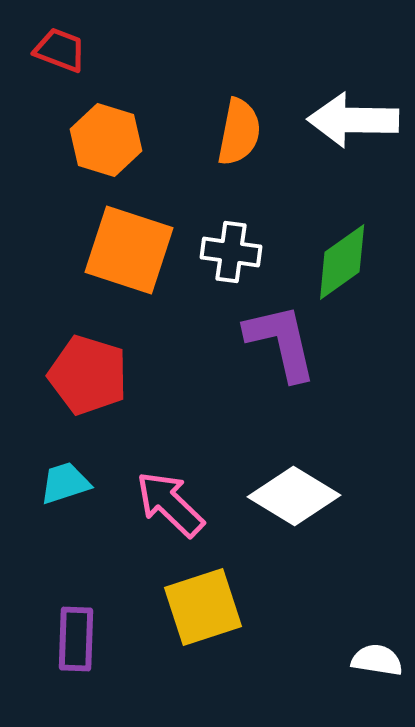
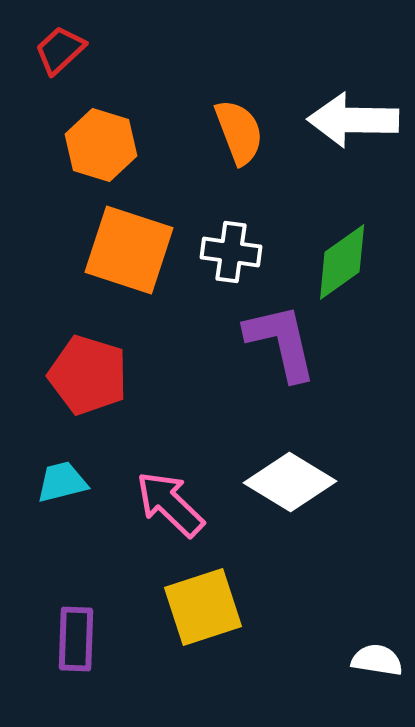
red trapezoid: rotated 64 degrees counterclockwise
orange semicircle: rotated 32 degrees counterclockwise
orange hexagon: moved 5 px left, 5 px down
cyan trapezoid: moved 3 px left, 1 px up; rotated 4 degrees clockwise
white diamond: moved 4 px left, 14 px up
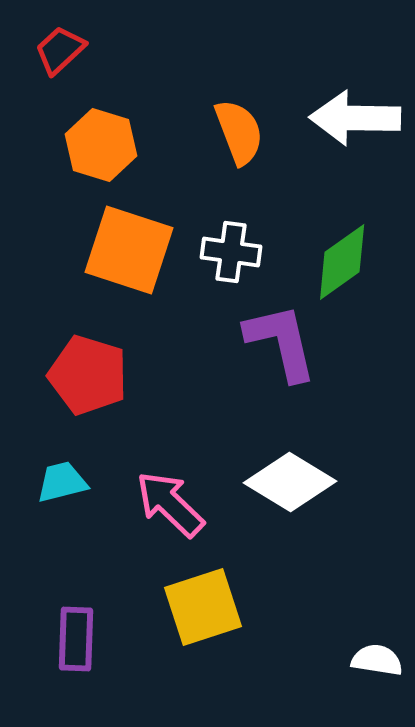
white arrow: moved 2 px right, 2 px up
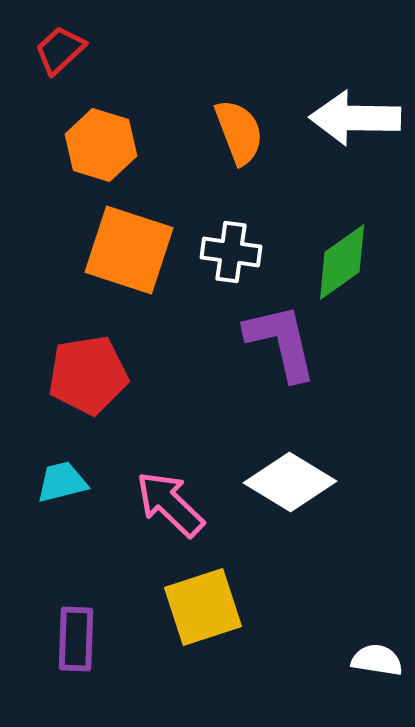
red pentagon: rotated 26 degrees counterclockwise
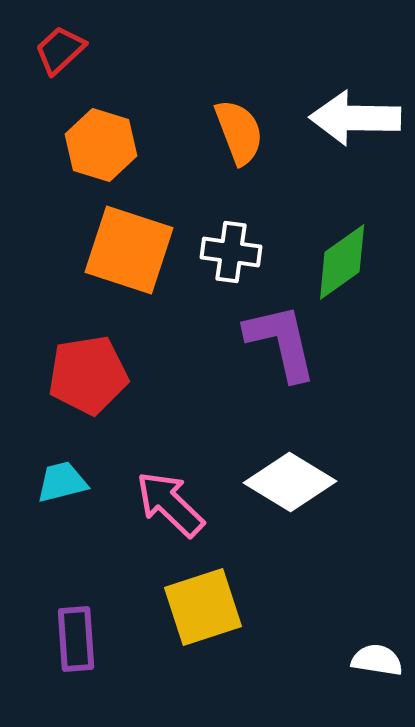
purple rectangle: rotated 6 degrees counterclockwise
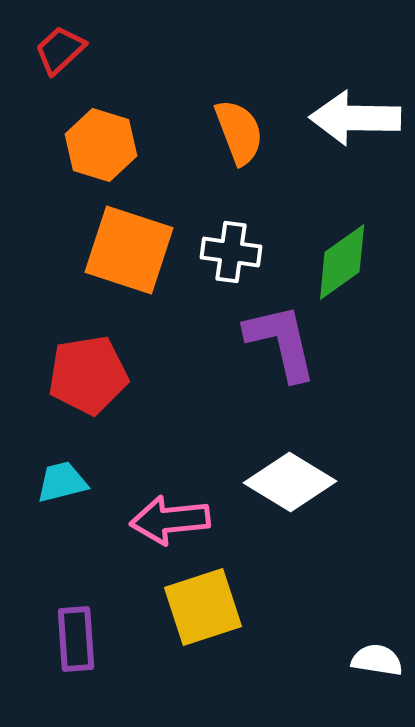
pink arrow: moved 16 px down; rotated 50 degrees counterclockwise
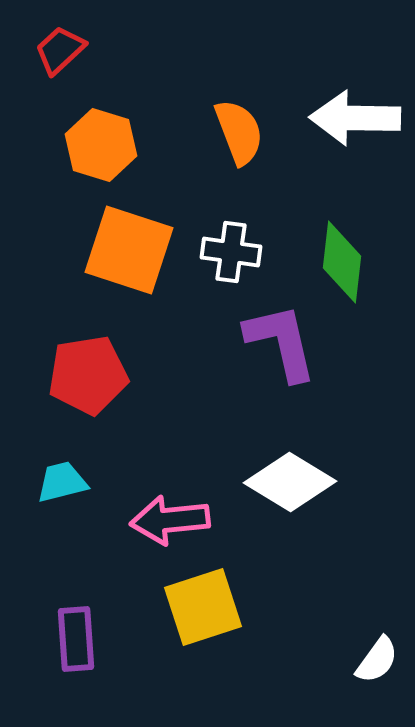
green diamond: rotated 48 degrees counterclockwise
white semicircle: rotated 117 degrees clockwise
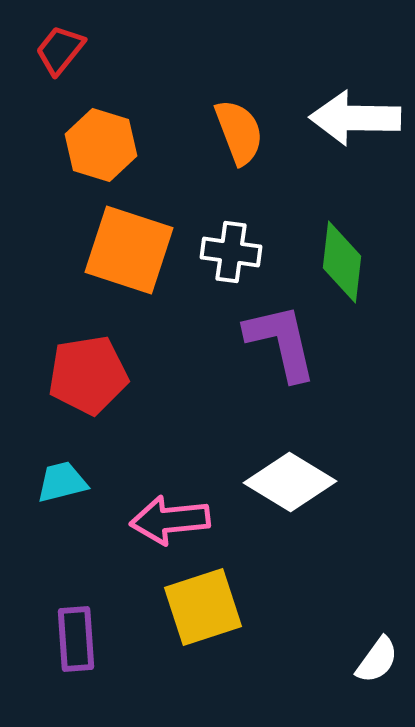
red trapezoid: rotated 8 degrees counterclockwise
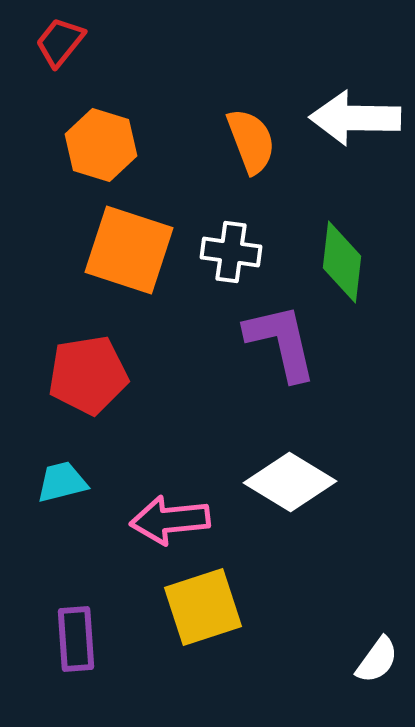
red trapezoid: moved 8 px up
orange semicircle: moved 12 px right, 9 px down
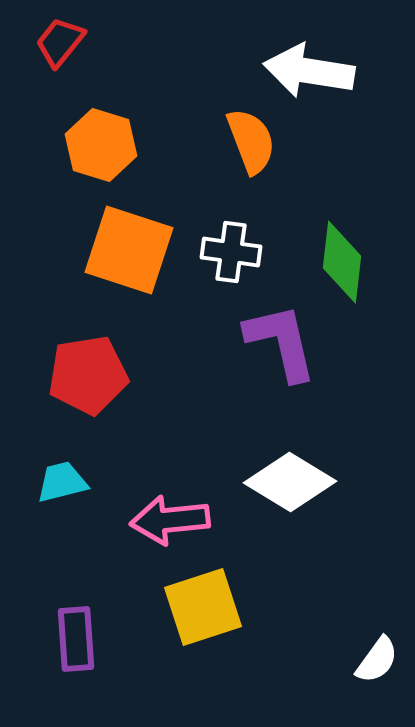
white arrow: moved 46 px left, 47 px up; rotated 8 degrees clockwise
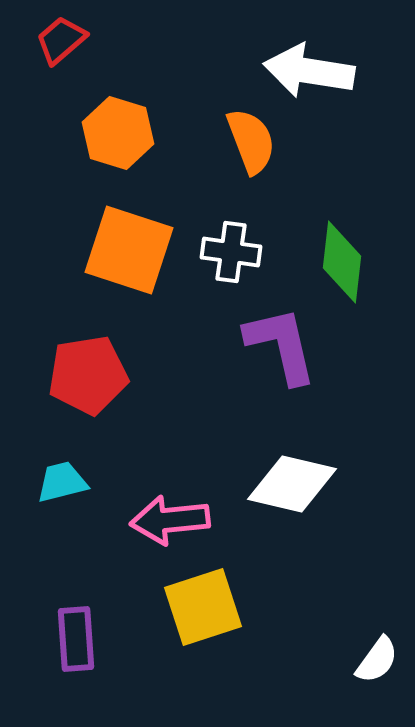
red trapezoid: moved 1 px right, 2 px up; rotated 10 degrees clockwise
orange hexagon: moved 17 px right, 12 px up
purple L-shape: moved 3 px down
white diamond: moved 2 px right, 2 px down; rotated 18 degrees counterclockwise
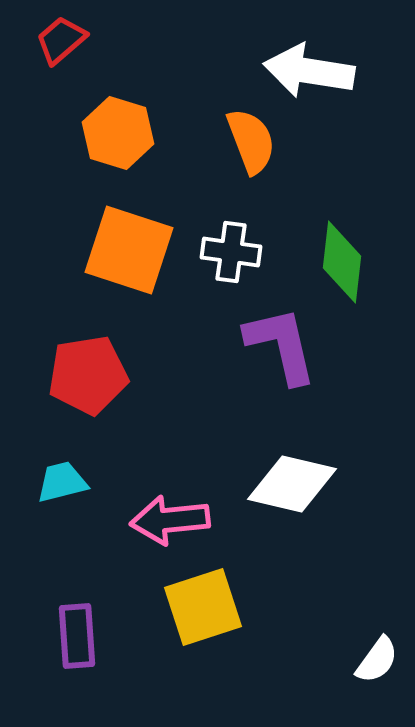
purple rectangle: moved 1 px right, 3 px up
